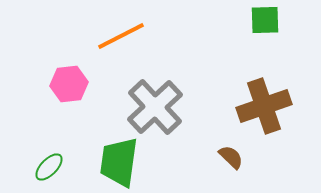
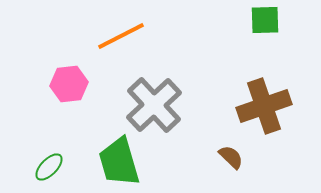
gray cross: moved 1 px left, 2 px up
green trapezoid: rotated 24 degrees counterclockwise
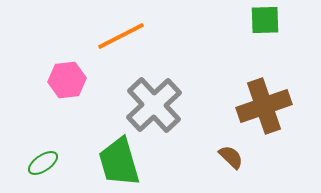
pink hexagon: moved 2 px left, 4 px up
green ellipse: moved 6 px left, 4 px up; rotated 12 degrees clockwise
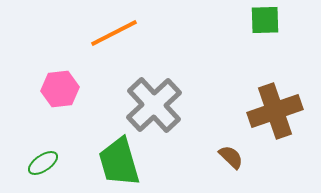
orange line: moved 7 px left, 3 px up
pink hexagon: moved 7 px left, 9 px down
brown cross: moved 11 px right, 5 px down
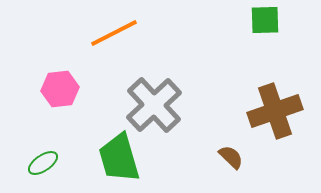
green trapezoid: moved 4 px up
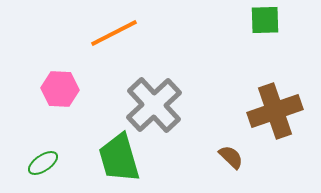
pink hexagon: rotated 9 degrees clockwise
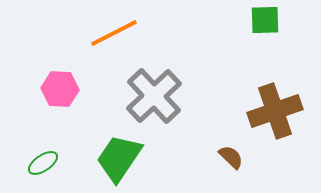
gray cross: moved 9 px up
green trapezoid: rotated 50 degrees clockwise
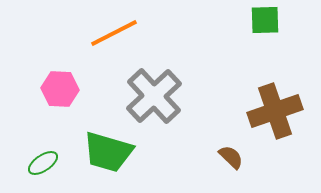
green trapezoid: moved 11 px left, 6 px up; rotated 108 degrees counterclockwise
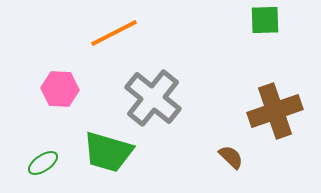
gray cross: moved 1 px left, 2 px down; rotated 8 degrees counterclockwise
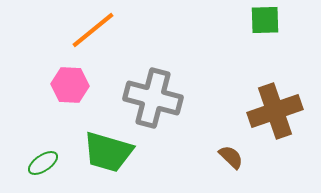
orange line: moved 21 px left, 3 px up; rotated 12 degrees counterclockwise
pink hexagon: moved 10 px right, 4 px up
gray cross: rotated 24 degrees counterclockwise
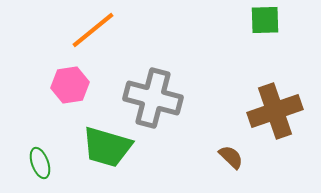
pink hexagon: rotated 12 degrees counterclockwise
green trapezoid: moved 1 px left, 5 px up
green ellipse: moved 3 px left; rotated 76 degrees counterclockwise
